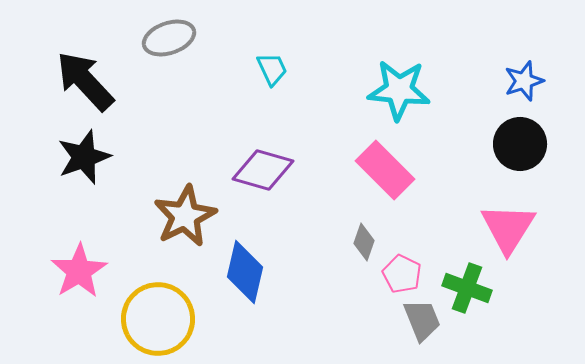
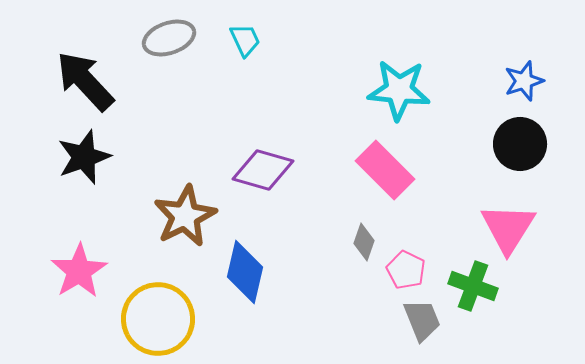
cyan trapezoid: moved 27 px left, 29 px up
pink pentagon: moved 4 px right, 4 px up
green cross: moved 6 px right, 2 px up
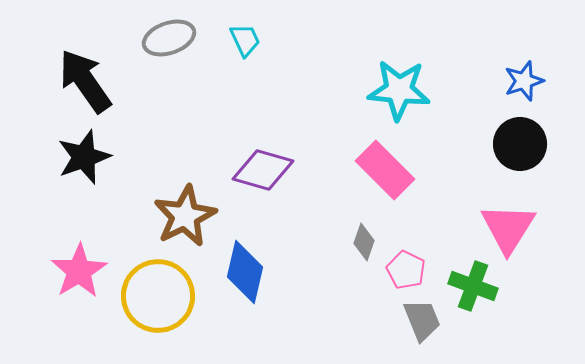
black arrow: rotated 8 degrees clockwise
yellow circle: moved 23 px up
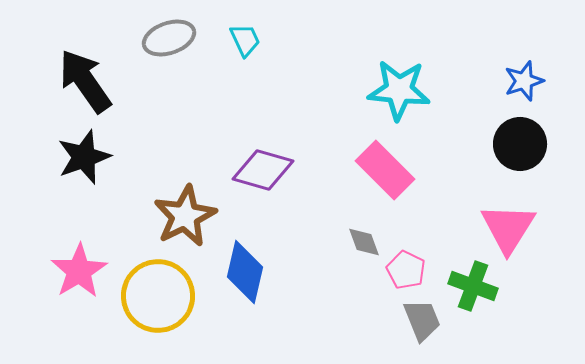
gray diamond: rotated 39 degrees counterclockwise
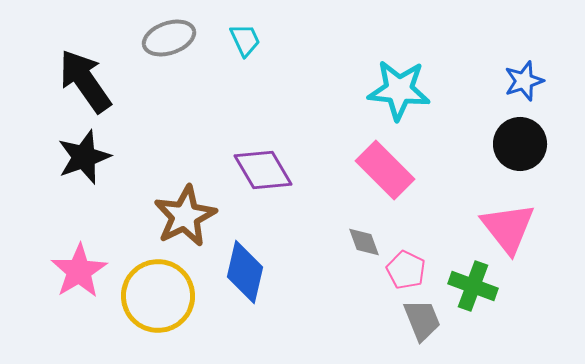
purple diamond: rotated 44 degrees clockwise
pink triangle: rotated 10 degrees counterclockwise
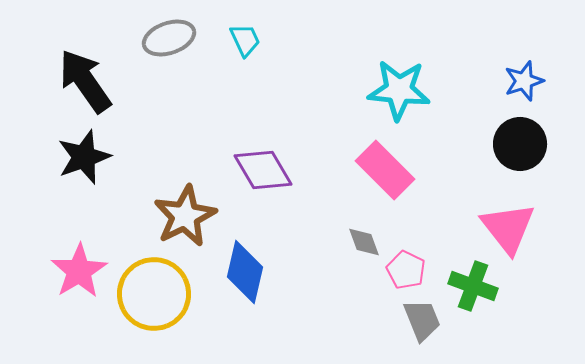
yellow circle: moved 4 px left, 2 px up
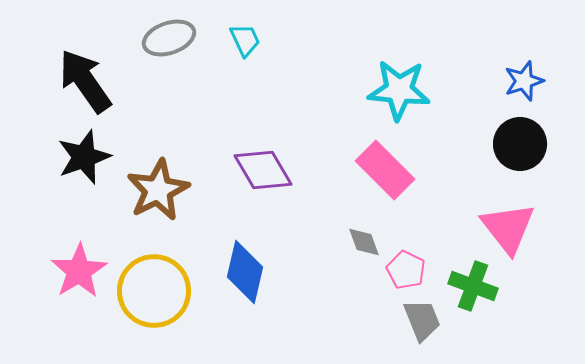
brown star: moved 27 px left, 26 px up
yellow circle: moved 3 px up
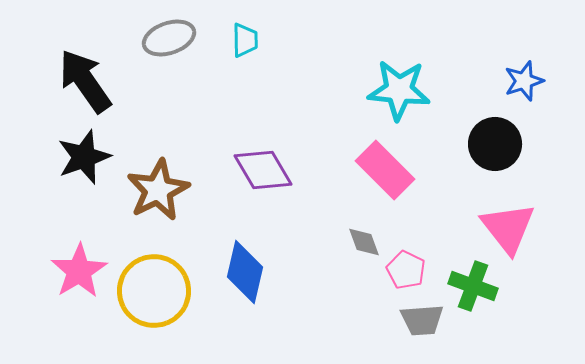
cyan trapezoid: rotated 24 degrees clockwise
black circle: moved 25 px left
gray trapezoid: rotated 108 degrees clockwise
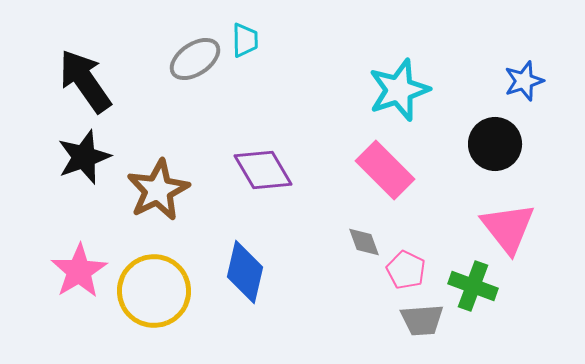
gray ellipse: moved 26 px right, 21 px down; rotated 15 degrees counterclockwise
cyan star: rotated 24 degrees counterclockwise
